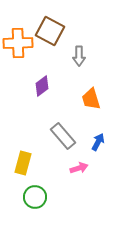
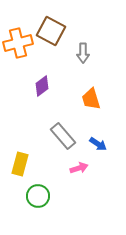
brown square: moved 1 px right
orange cross: rotated 12 degrees counterclockwise
gray arrow: moved 4 px right, 3 px up
blue arrow: moved 2 px down; rotated 96 degrees clockwise
yellow rectangle: moved 3 px left, 1 px down
green circle: moved 3 px right, 1 px up
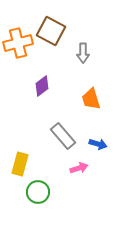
blue arrow: rotated 18 degrees counterclockwise
green circle: moved 4 px up
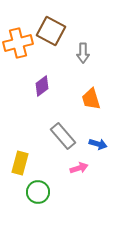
yellow rectangle: moved 1 px up
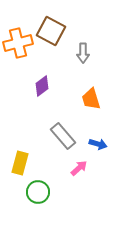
pink arrow: rotated 24 degrees counterclockwise
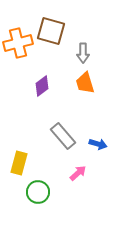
brown square: rotated 12 degrees counterclockwise
orange trapezoid: moved 6 px left, 16 px up
yellow rectangle: moved 1 px left
pink arrow: moved 1 px left, 5 px down
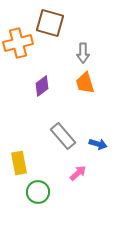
brown square: moved 1 px left, 8 px up
yellow rectangle: rotated 25 degrees counterclockwise
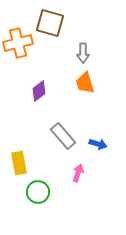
purple diamond: moved 3 px left, 5 px down
pink arrow: rotated 30 degrees counterclockwise
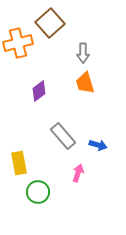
brown square: rotated 32 degrees clockwise
blue arrow: moved 1 px down
